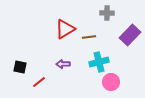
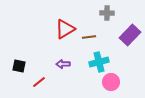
black square: moved 1 px left, 1 px up
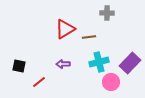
purple rectangle: moved 28 px down
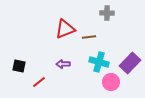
red triangle: rotated 10 degrees clockwise
cyan cross: rotated 30 degrees clockwise
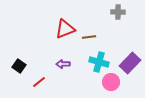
gray cross: moved 11 px right, 1 px up
black square: rotated 24 degrees clockwise
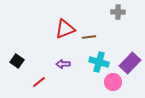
black square: moved 2 px left, 5 px up
pink circle: moved 2 px right
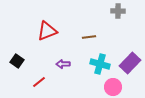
gray cross: moved 1 px up
red triangle: moved 18 px left, 2 px down
cyan cross: moved 1 px right, 2 px down
pink circle: moved 5 px down
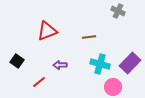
gray cross: rotated 24 degrees clockwise
purple arrow: moved 3 px left, 1 px down
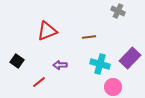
purple rectangle: moved 5 px up
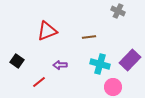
purple rectangle: moved 2 px down
